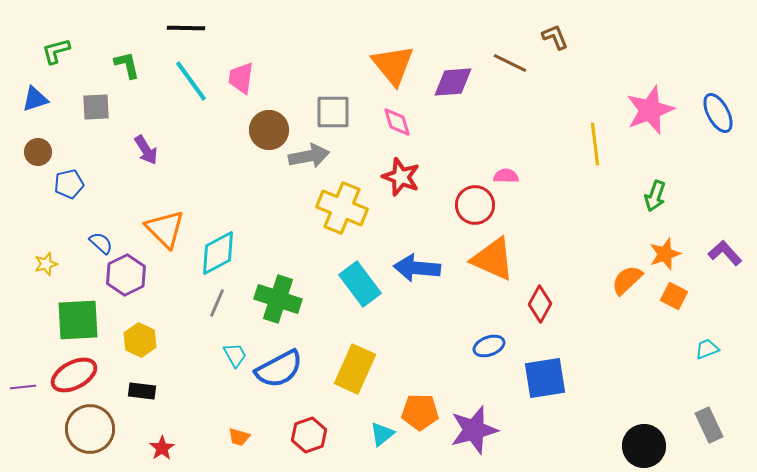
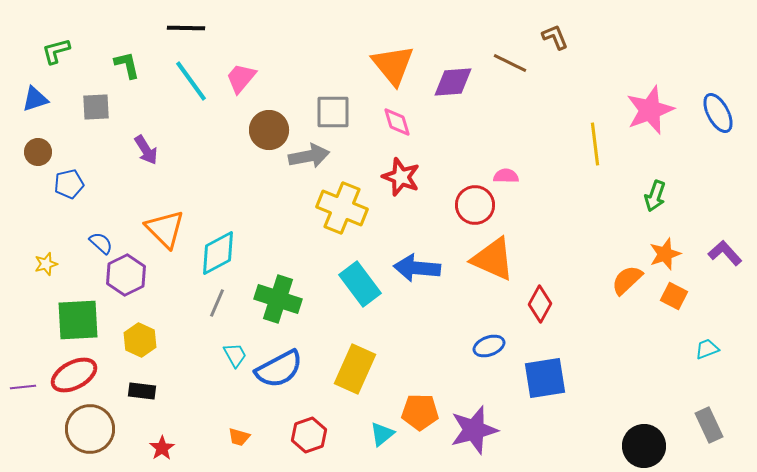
pink trapezoid at (241, 78): rotated 32 degrees clockwise
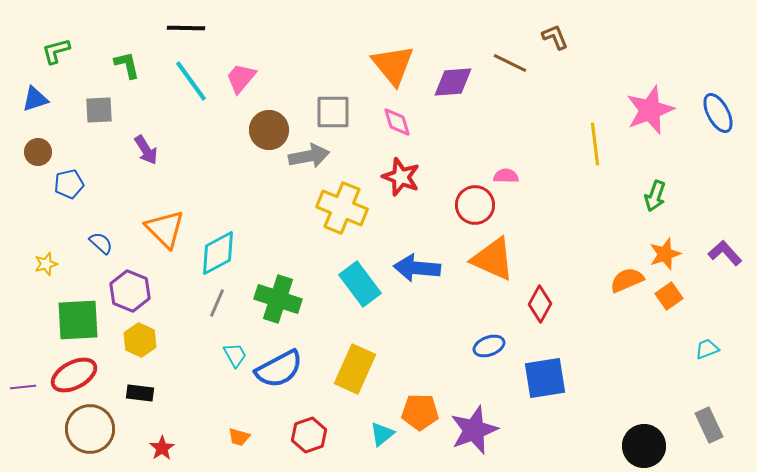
gray square at (96, 107): moved 3 px right, 3 px down
purple hexagon at (126, 275): moved 4 px right, 16 px down; rotated 12 degrees counterclockwise
orange semicircle at (627, 280): rotated 20 degrees clockwise
orange square at (674, 296): moved 5 px left; rotated 28 degrees clockwise
black rectangle at (142, 391): moved 2 px left, 2 px down
purple star at (474, 430): rotated 6 degrees counterclockwise
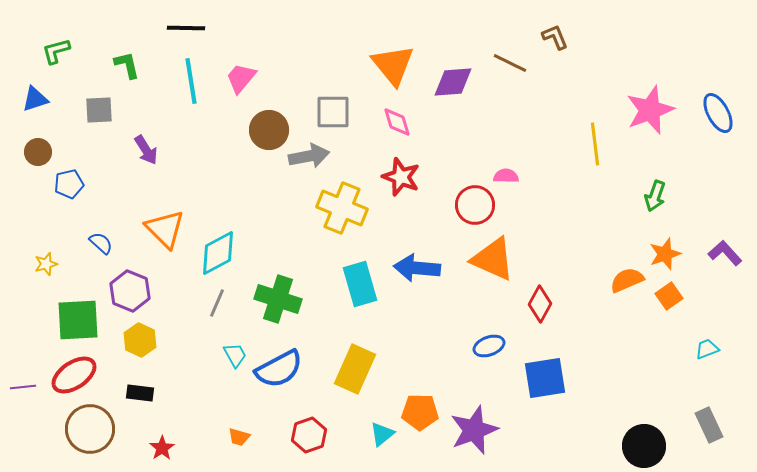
cyan line at (191, 81): rotated 27 degrees clockwise
cyan rectangle at (360, 284): rotated 21 degrees clockwise
red ellipse at (74, 375): rotated 6 degrees counterclockwise
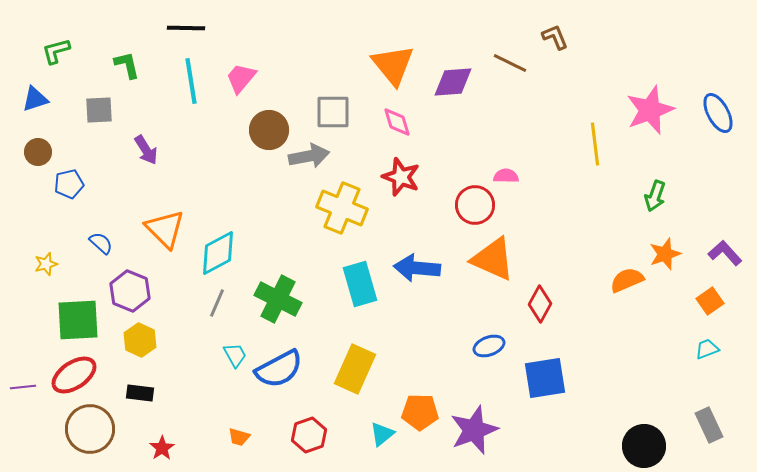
orange square at (669, 296): moved 41 px right, 5 px down
green cross at (278, 299): rotated 9 degrees clockwise
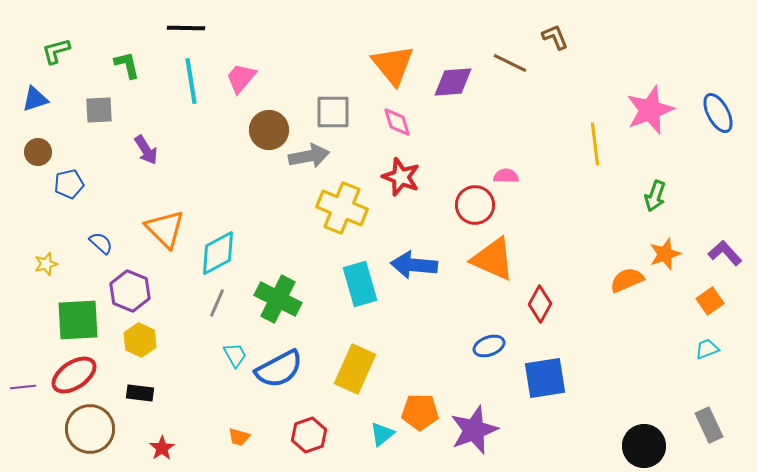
blue arrow at (417, 268): moved 3 px left, 3 px up
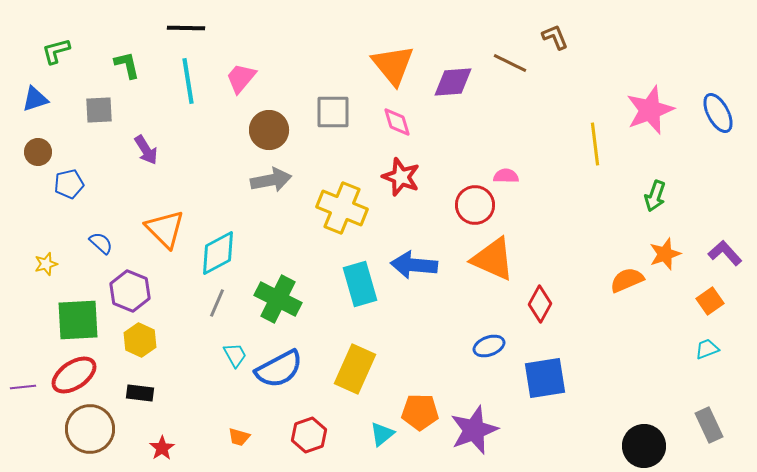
cyan line at (191, 81): moved 3 px left
gray arrow at (309, 156): moved 38 px left, 24 px down
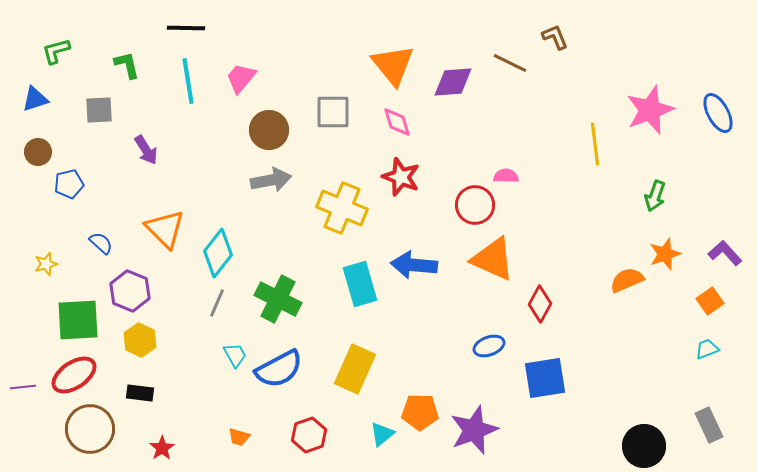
cyan diamond at (218, 253): rotated 24 degrees counterclockwise
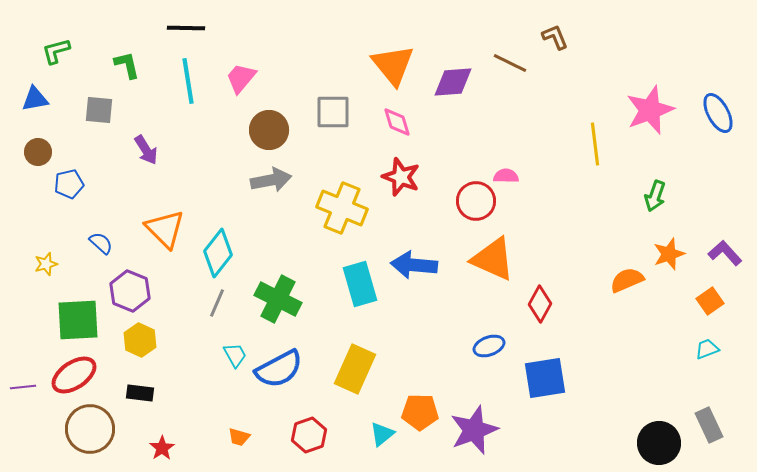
blue triangle at (35, 99): rotated 8 degrees clockwise
gray square at (99, 110): rotated 8 degrees clockwise
red circle at (475, 205): moved 1 px right, 4 px up
orange star at (665, 254): moved 4 px right
black circle at (644, 446): moved 15 px right, 3 px up
